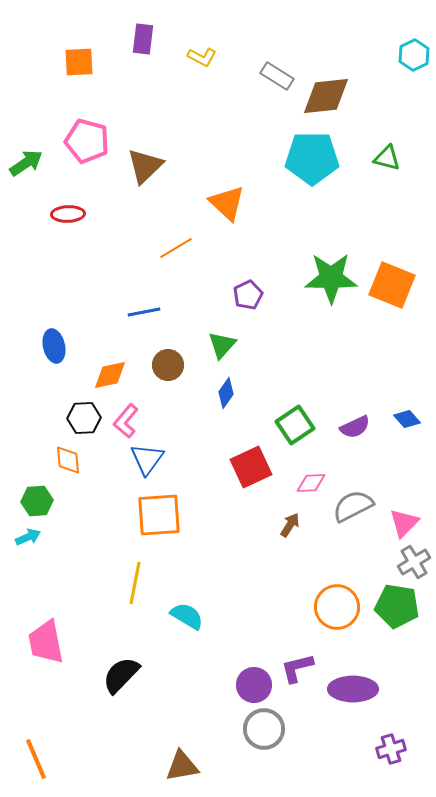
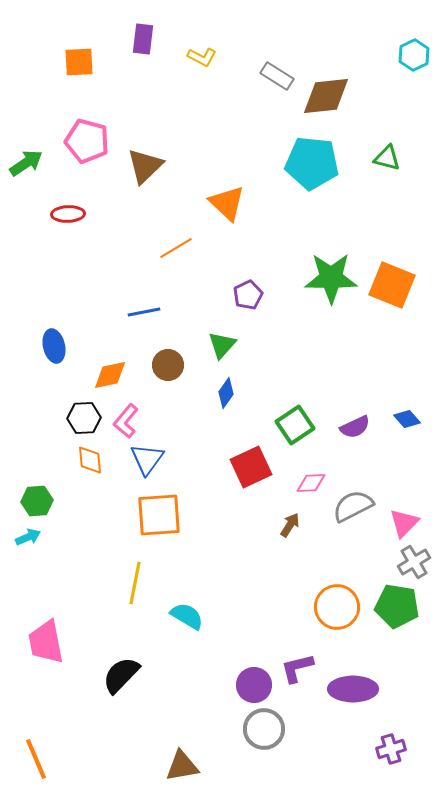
cyan pentagon at (312, 158): moved 5 px down; rotated 6 degrees clockwise
orange diamond at (68, 460): moved 22 px right
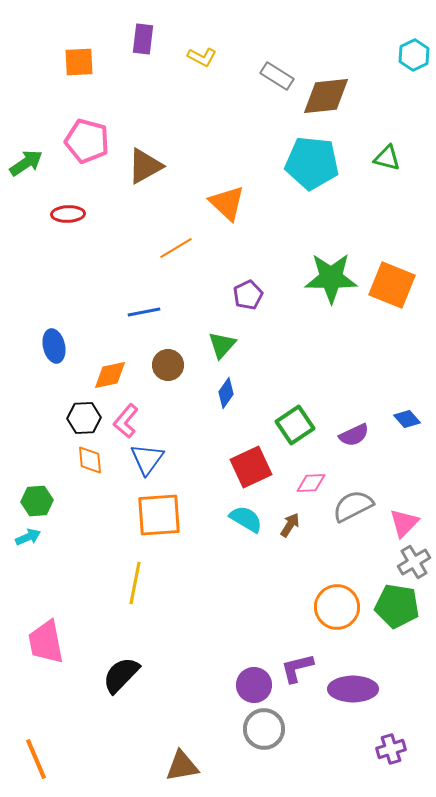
brown triangle at (145, 166): rotated 15 degrees clockwise
purple semicircle at (355, 427): moved 1 px left, 8 px down
cyan semicircle at (187, 616): moved 59 px right, 97 px up
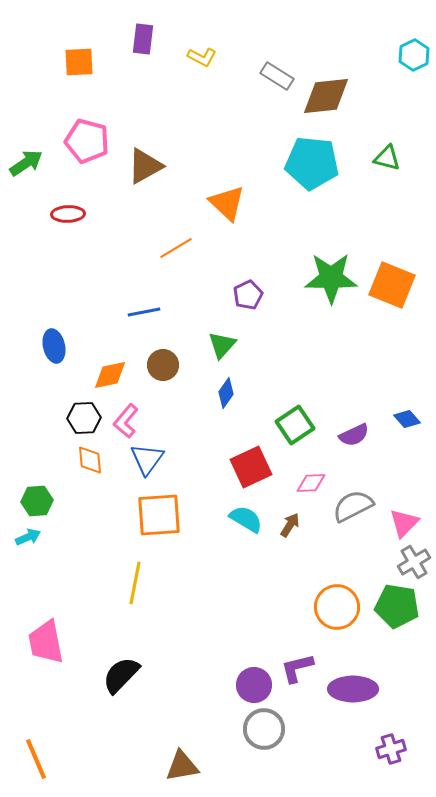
brown circle at (168, 365): moved 5 px left
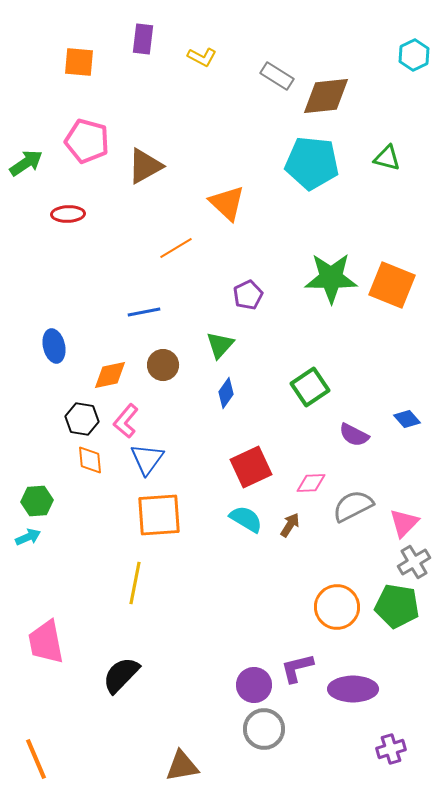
orange square at (79, 62): rotated 8 degrees clockwise
green triangle at (222, 345): moved 2 px left
black hexagon at (84, 418): moved 2 px left, 1 px down; rotated 12 degrees clockwise
green square at (295, 425): moved 15 px right, 38 px up
purple semicircle at (354, 435): rotated 52 degrees clockwise
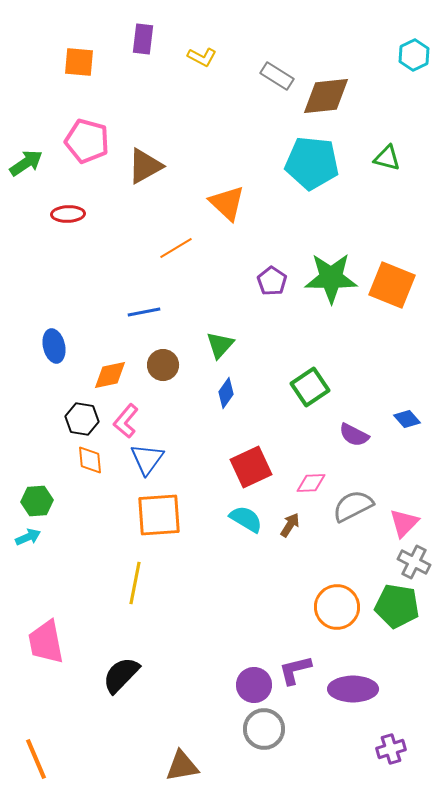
purple pentagon at (248, 295): moved 24 px right, 14 px up; rotated 12 degrees counterclockwise
gray cross at (414, 562): rotated 32 degrees counterclockwise
purple L-shape at (297, 668): moved 2 px left, 2 px down
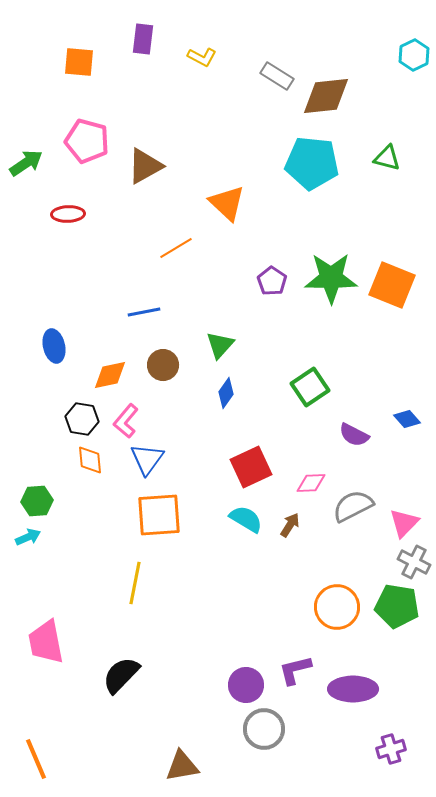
purple circle at (254, 685): moved 8 px left
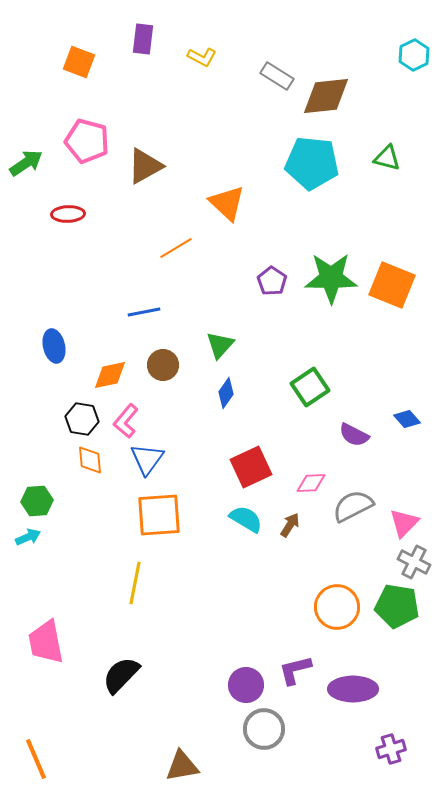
orange square at (79, 62): rotated 16 degrees clockwise
